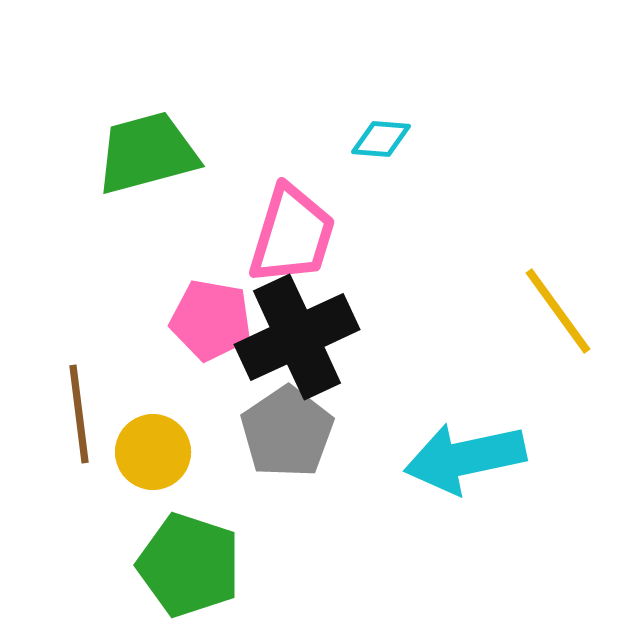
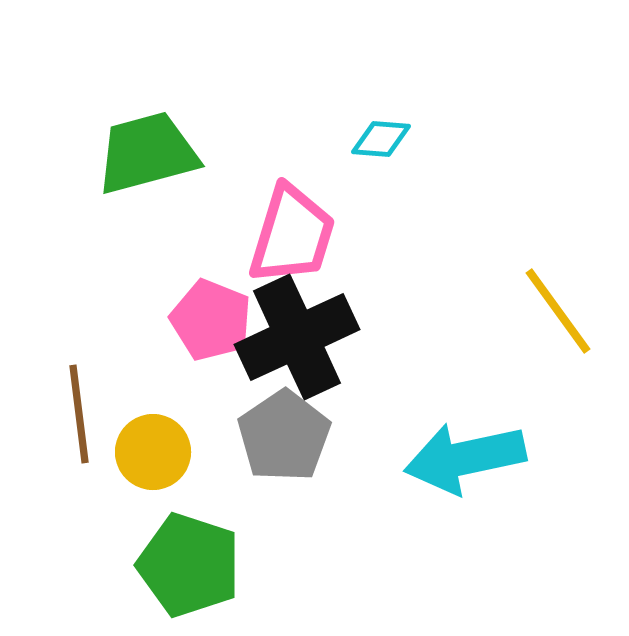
pink pentagon: rotated 12 degrees clockwise
gray pentagon: moved 3 px left, 4 px down
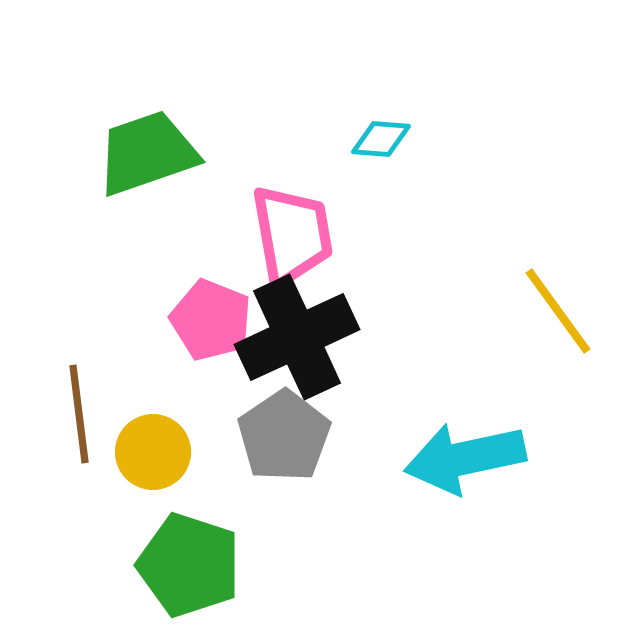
green trapezoid: rotated 4 degrees counterclockwise
pink trapezoid: rotated 27 degrees counterclockwise
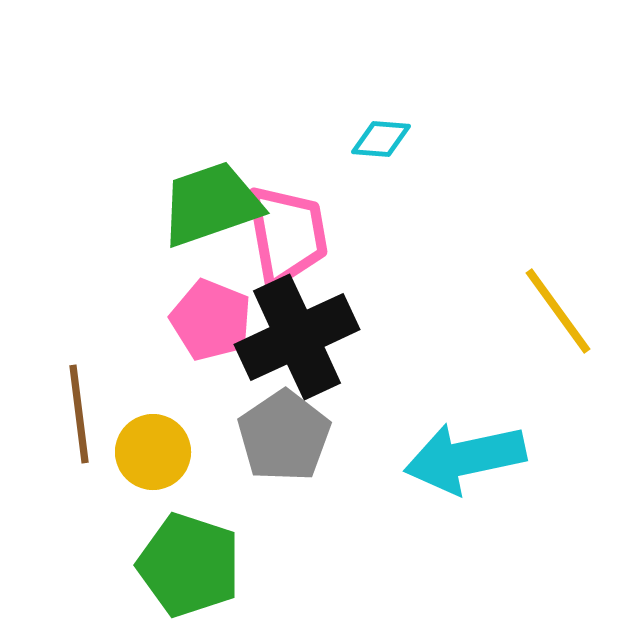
green trapezoid: moved 64 px right, 51 px down
pink trapezoid: moved 5 px left
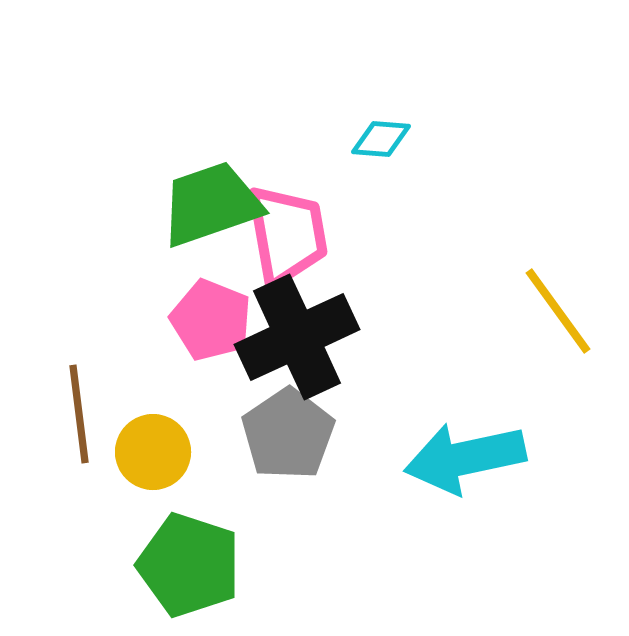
gray pentagon: moved 4 px right, 2 px up
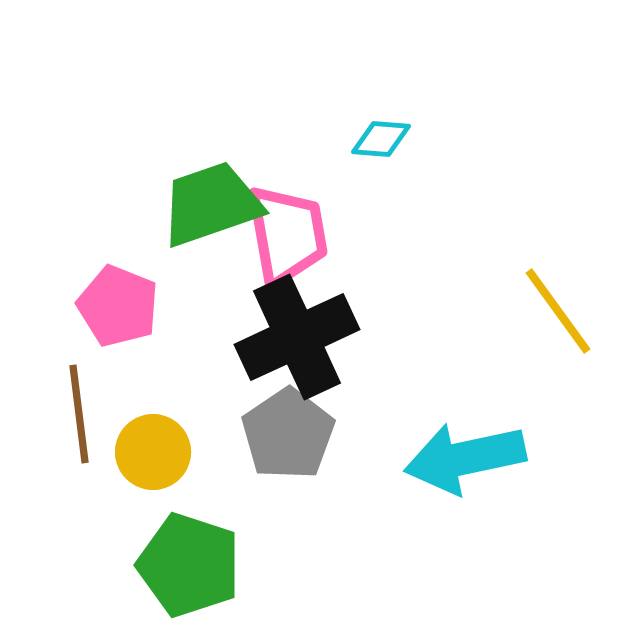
pink pentagon: moved 93 px left, 14 px up
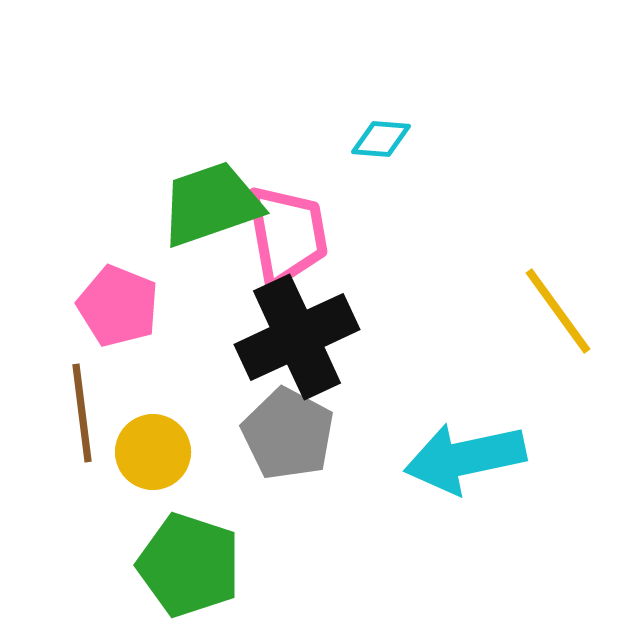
brown line: moved 3 px right, 1 px up
gray pentagon: rotated 10 degrees counterclockwise
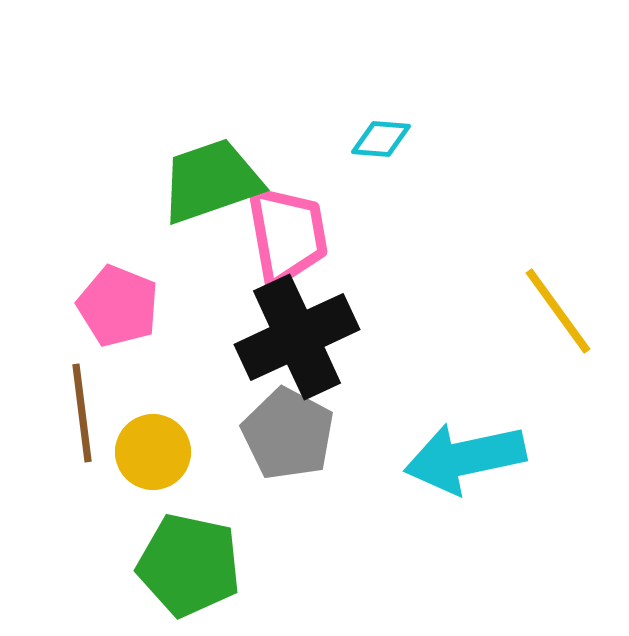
green trapezoid: moved 23 px up
green pentagon: rotated 6 degrees counterclockwise
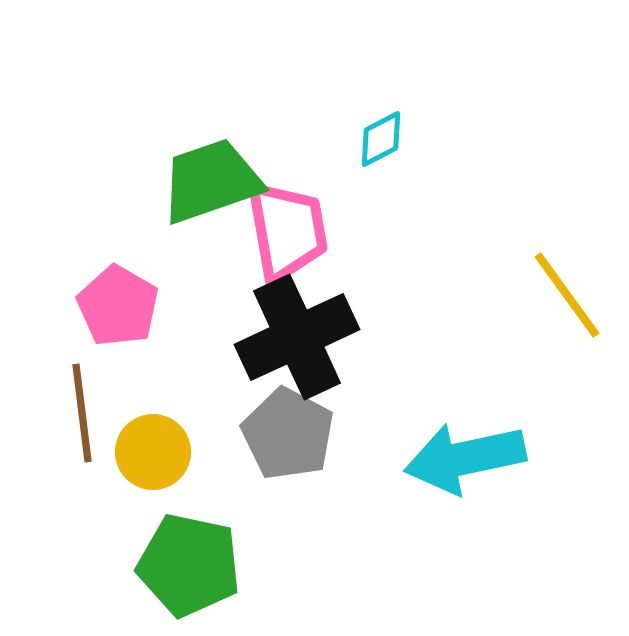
cyan diamond: rotated 32 degrees counterclockwise
pink trapezoid: moved 4 px up
pink pentagon: rotated 8 degrees clockwise
yellow line: moved 9 px right, 16 px up
